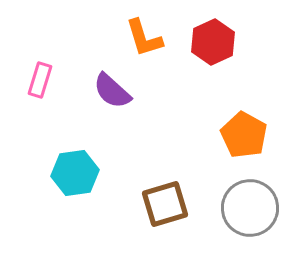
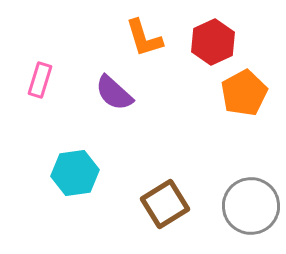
purple semicircle: moved 2 px right, 2 px down
orange pentagon: moved 42 px up; rotated 15 degrees clockwise
brown square: rotated 15 degrees counterclockwise
gray circle: moved 1 px right, 2 px up
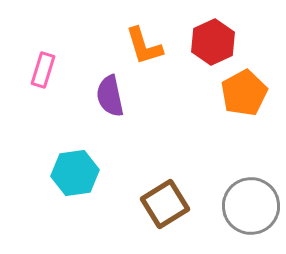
orange L-shape: moved 8 px down
pink rectangle: moved 3 px right, 10 px up
purple semicircle: moved 4 px left, 3 px down; rotated 36 degrees clockwise
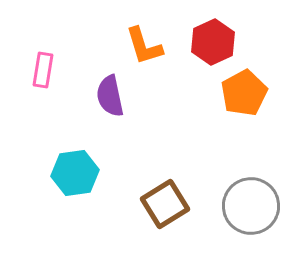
pink rectangle: rotated 8 degrees counterclockwise
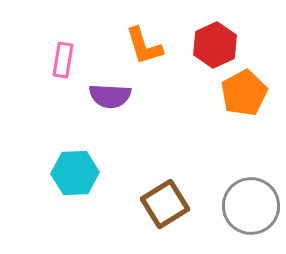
red hexagon: moved 2 px right, 3 px down
pink rectangle: moved 20 px right, 10 px up
purple semicircle: rotated 75 degrees counterclockwise
cyan hexagon: rotated 6 degrees clockwise
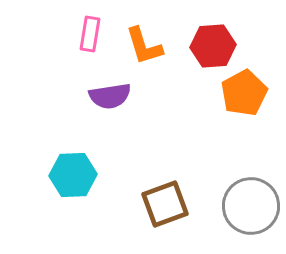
red hexagon: moved 2 px left, 1 px down; rotated 21 degrees clockwise
pink rectangle: moved 27 px right, 26 px up
purple semicircle: rotated 12 degrees counterclockwise
cyan hexagon: moved 2 px left, 2 px down
brown square: rotated 12 degrees clockwise
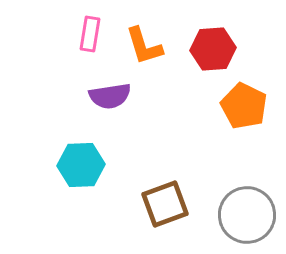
red hexagon: moved 3 px down
orange pentagon: moved 13 px down; rotated 18 degrees counterclockwise
cyan hexagon: moved 8 px right, 10 px up
gray circle: moved 4 px left, 9 px down
